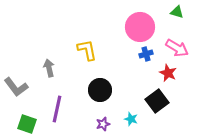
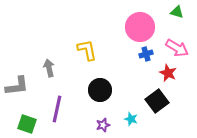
gray L-shape: moved 1 px right, 1 px up; rotated 60 degrees counterclockwise
purple star: moved 1 px down
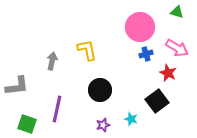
gray arrow: moved 3 px right, 7 px up; rotated 24 degrees clockwise
